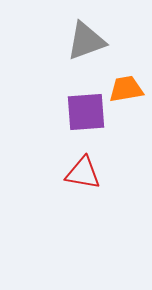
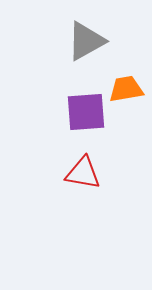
gray triangle: rotated 9 degrees counterclockwise
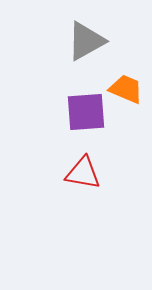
orange trapezoid: rotated 33 degrees clockwise
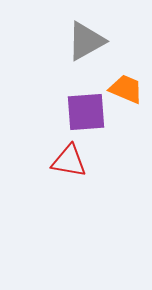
red triangle: moved 14 px left, 12 px up
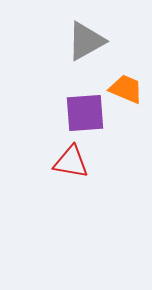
purple square: moved 1 px left, 1 px down
red triangle: moved 2 px right, 1 px down
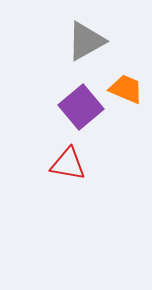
purple square: moved 4 px left, 6 px up; rotated 36 degrees counterclockwise
red triangle: moved 3 px left, 2 px down
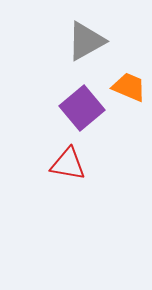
orange trapezoid: moved 3 px right, 2 px up
purple square: moved 1 px right, 1 px down
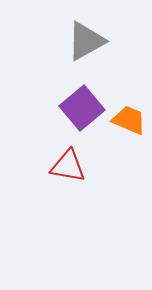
orange trapezoid: moved 33 px down
red triangle: moved 2 px down
